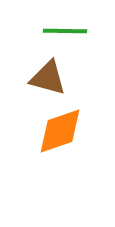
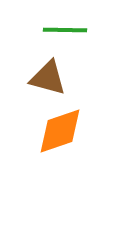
green line: moved 1 px up
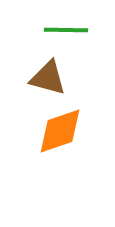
green line: moved 1 px right
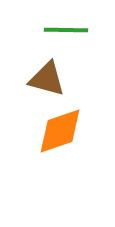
brown triangle: moved 1 px left, 1 px down
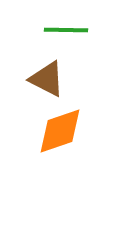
brown triangle: rotated 12 degrees clockwise
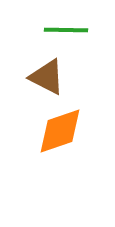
brown triangle: moved 2 px up
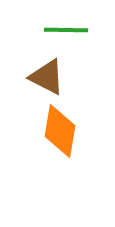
orange diamond: rotated 62 degrees counterclockwise
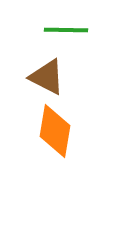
orange diamond: moved 5 px left
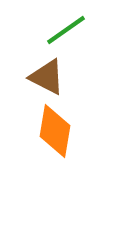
green line: rotated 36 degrees counterclockwise
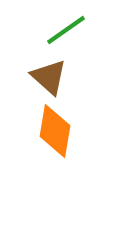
brown triangle: moved 2 px right; rotated 15 degrees clockwise
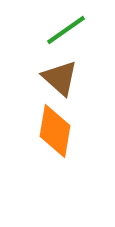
brown triangle: moved 11 px right, 1 px down
